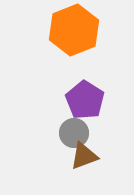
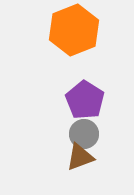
gray circle: moved 10 px right, 1 px down
brown triangle: moved 4 px left, 1 px down
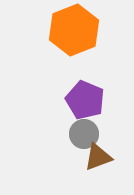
purple pentagon: rotated 9 degrees counterclockwise
brown triangle: moved 18 px right
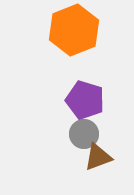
purple pentagon: rotated 6 degrees counterclockwise
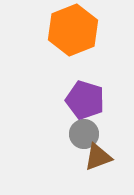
orange hexagon: moved 1 px left
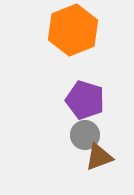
gray circle: moved 1 px right, 1 px down
brown triangle: moved 1 px right
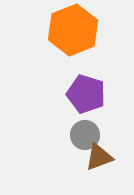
purple pentagon: moved 1 px right, 6 px up
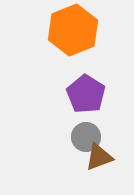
purple pentagon: rotated 15 degrees clockwise
gray circle: moved 1 px right, 2 px down
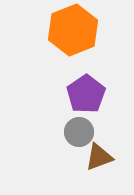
purple pentagon: rotated 6 degrees clockwise
gray circle: moved 7 px left, 5 px up
